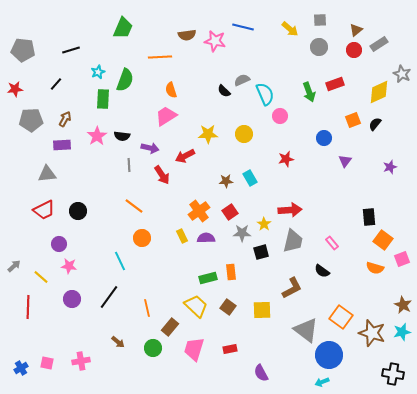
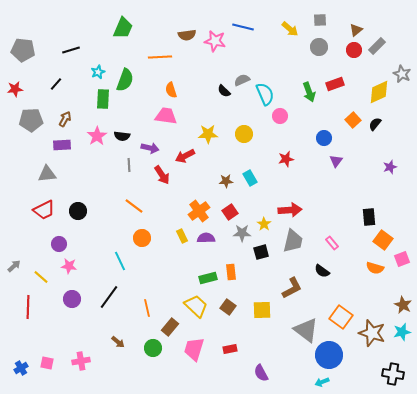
gray rectangle at (379, 44): moved 2 px left, 2 px down; rotated 12 degrees counterclockwise
pink trapezoid at (166, 116): rotated 40 degrees clockwise
orange square at (353, 120): rotated 21 degrees counterclockwise
purple triangle at (345, 161): moved 9 px left
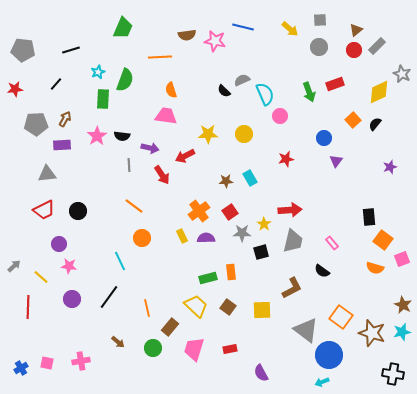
gray pentagon at (31, 120): moved 5 px right, 4 px down
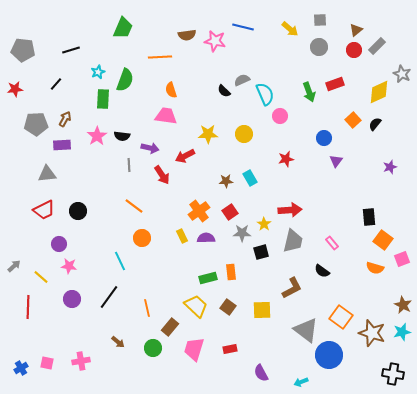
cyan arrow at (322, 382): moved 21 px left
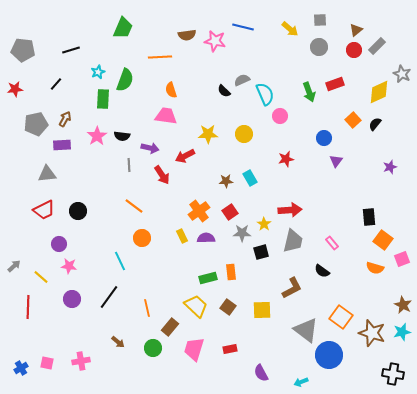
gray pentagon at (36, 124): rotated 10 degrees counterclockwise
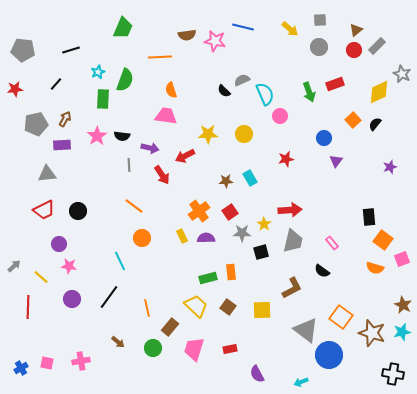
purple semicircle at (261, 373): moved 4 px left, 1 px down
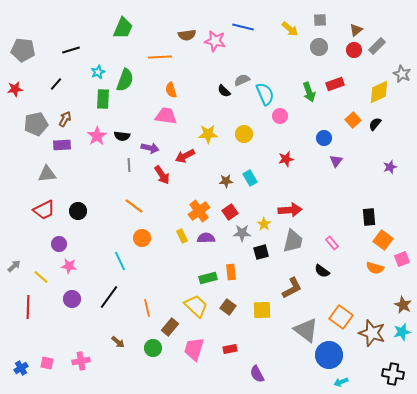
cyan arrow at (301, 382): moved 40 px right
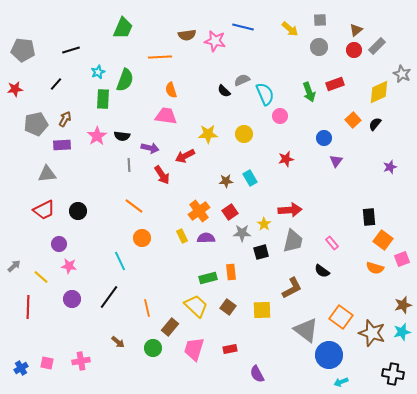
brown star at (403, 305): rotated 30 degrees clockwise
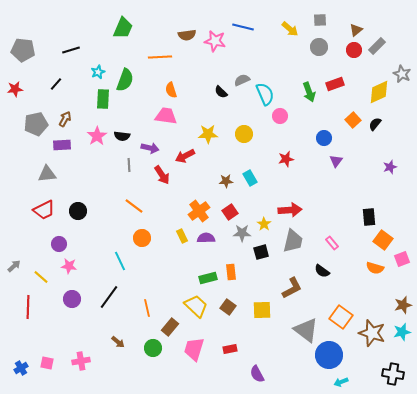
black semicircle at (224, 91): moved 3 px left, 1 px down
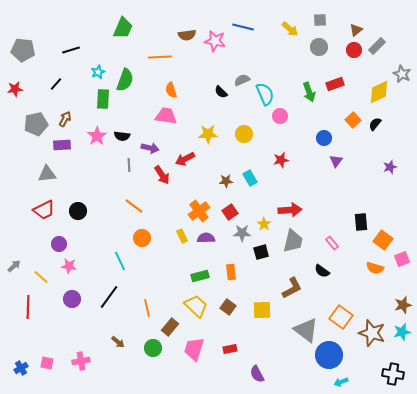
red arrow at (185, 156): moved 3 px down
red star at (286, 159): moved 5 px left, 1 px down
black rectangle at (369, 217): moved 8 px left, 5 px down
green rectangle at (208, 278): moved 8 px left, 2 px up
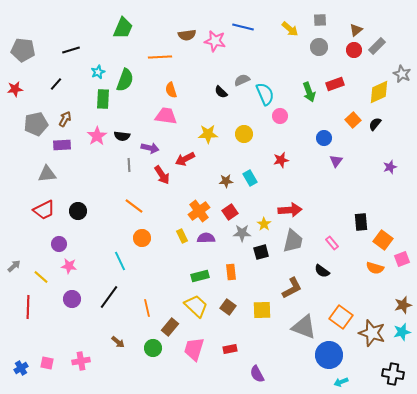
gray triangle at (306, 330): moved 2 px left, 3 px up; rotated 16 degrees counterclockwise
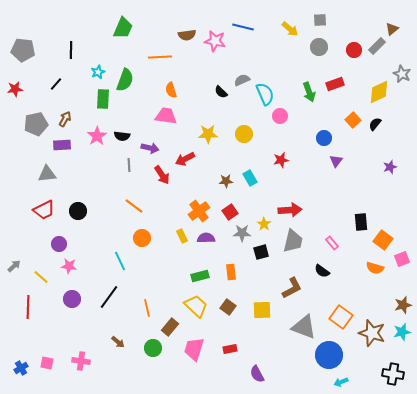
brown triangle at (356, 30): moved 36 px right, 1 px up
black line at (71, 50): rotated 72 degrees counterclockwise
pink cross at (81, 361): rotated 18 degrees clockwise
